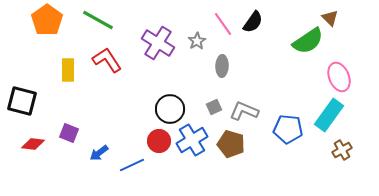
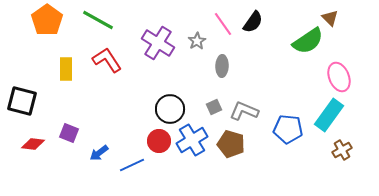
yellow rectangle: moved 2 px left, 1 px up
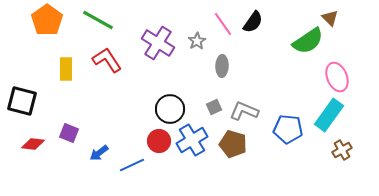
pink ellipse: moved 2 px left
brown pentagon: moved 2 px right
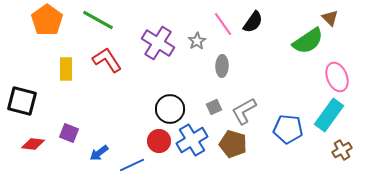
gray L-shape: rotated 52 degrees counterclockwise
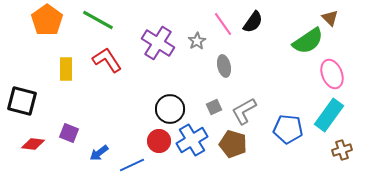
gray ellipse: moved 2 px right; rotated 15 degrees counterclockwise
pink ellipse: moved 5 px left, 3 px up
brown cross: rotated 12 degrees clockwise
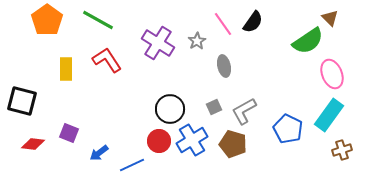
blue pentagon: rotated 20 degrees clockwise
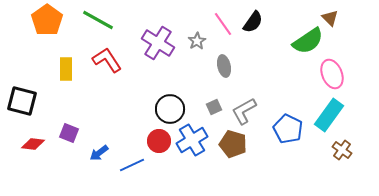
brown cross: rotated 36 degrees counterclockwise
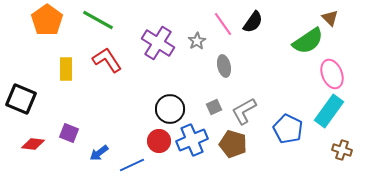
black square: moved 1 px left, 2 px up; rotated 8 degrees clockwise
cyan rectangle: moved 4 px up
blue cross: rotated 8 degrees clockwise
brown cross: rotated 18 degrees counterclockwise
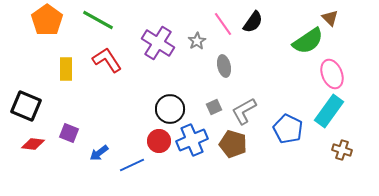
black square: moved 5 px right, 7 px down
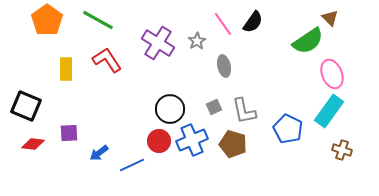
gray L-shape: rotated 72 degrees counterclockwise
purple square: rotated 24 degrees counterclockwise
